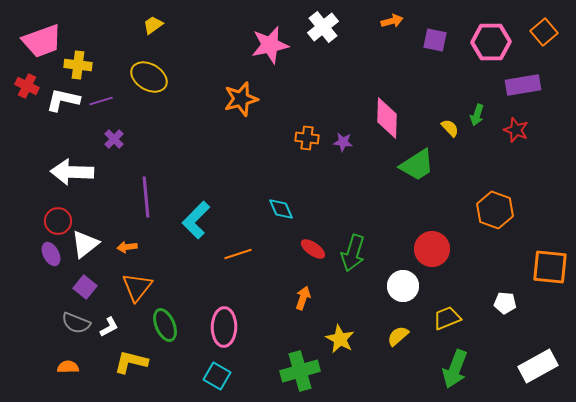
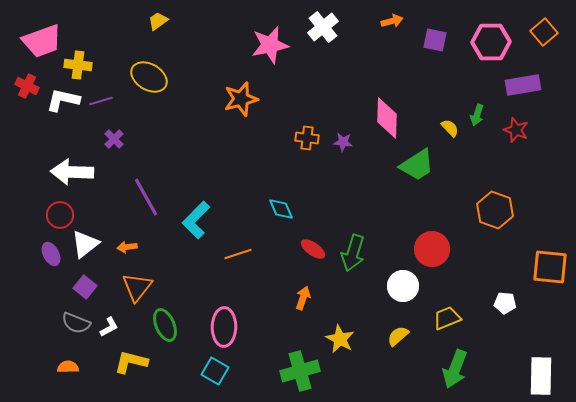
yellow trapezoid at (153, 25): moved 5 px right, 4 px up
purple line at (146, 197): rotated 24 degrees counterclockwise
red circle at (58, 221): moved 2 px right, 6 px up
white rectangle at (538, 366): moved 3 px right, 10 px down; rotated 60 degrees counterclockwise
cyan square at (217, 376): moved 2 px left, 5 px up
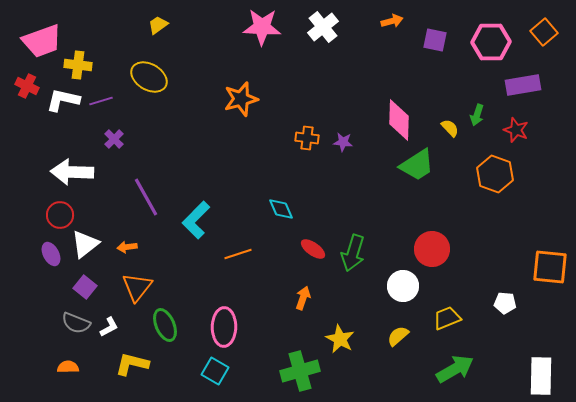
yellow trapezoid at (158, 21): moved 4 px down
pink star at (270, 45): moved 8 px left, 18 px up; rotated 15 degrees clockwise
pink diamond at (387, 118): moved 12 px right, 2 px down
orange hexagon at (495, 210): moved 36 px up
yellow L-shape at (131, 362): moved 1 px right, 2 px down
green arrow at (455, 369): rotated 141 degrees counterclockwise
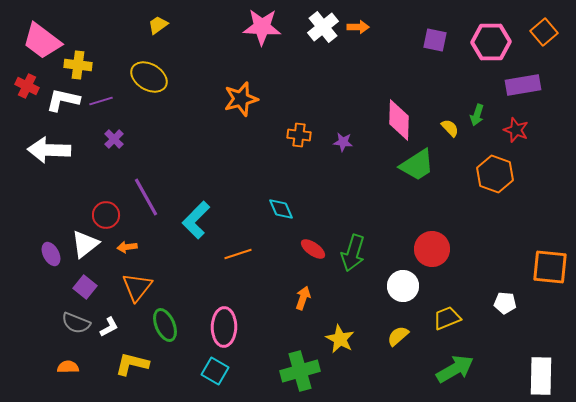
orange arrow at (392, 21): moved 34 px left, 6 px down; rotated 15 degrees clockwise
pink trapezoid at (42, 41): rotated 57 degrees clockwise
orange cross at (307, 138): moved 8 px left, 3 px up
white arrow at (72, 172): moved 23 px left, 22 px up
red circle at (60, 215): moved 46 px right
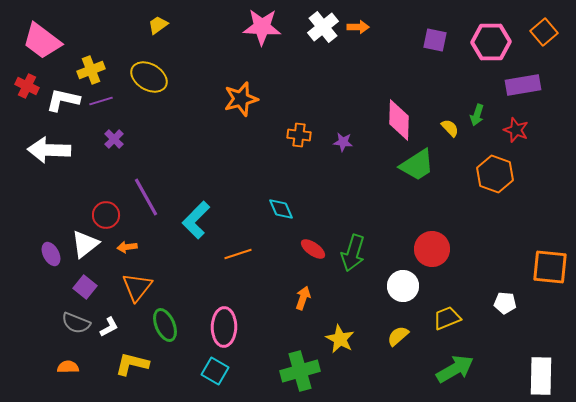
yellow cross at (78, 65): moved 13 px right, 5 px down; rotated 28 degrees counterclockwise
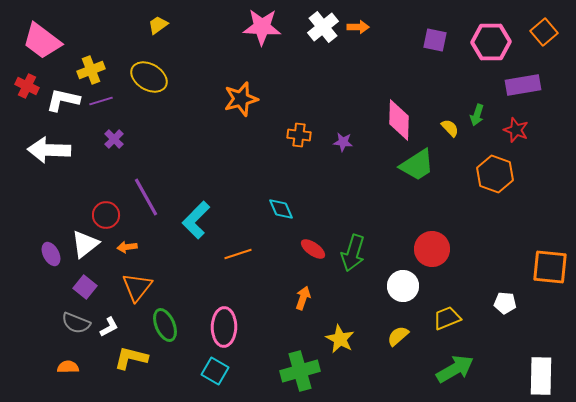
yellow L-shape at (132, 364): moved 1 px left, 6 px up
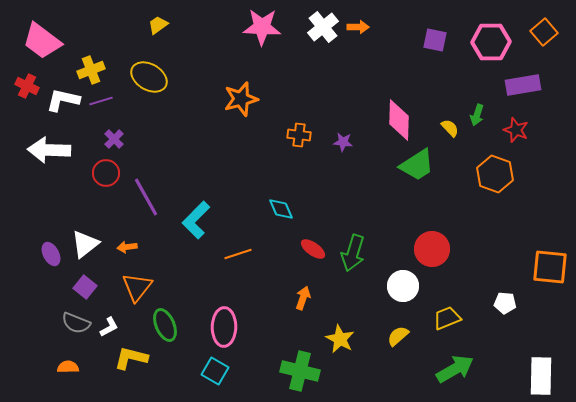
red circle at (106, 215): moved 42 px up
green cross at (300, 371): rotated 30 degrees clockwise
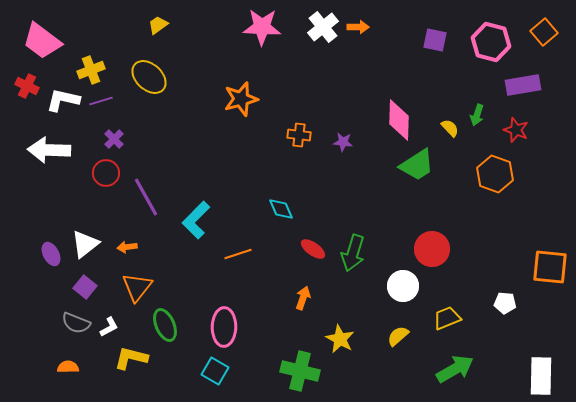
pink hexagon at (491, 42): rotated 15 degrees clockwise
yellow ellipse at (149, 77): rotated 12 degrees clockwise
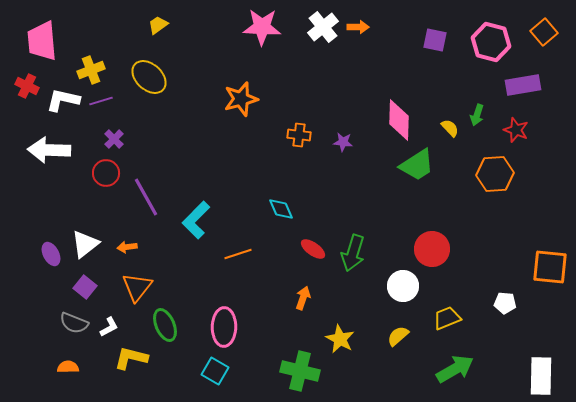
pink trapezoid at (42, 41): rotated 48 degrees clockwise
orange hexagon at (495, 174): rotated 24 degrees counterclockwise
gray semicircle at (76, 323): moved 2 px left
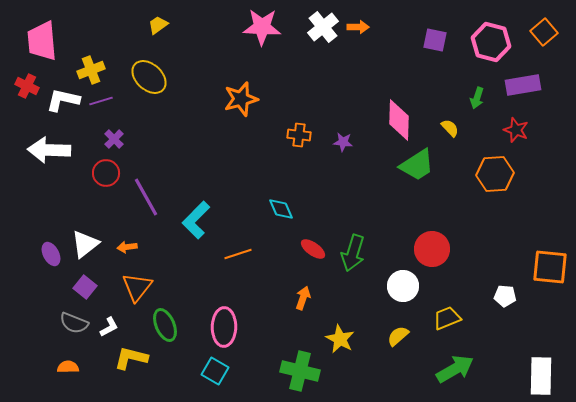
green arrow at (477, 115): moved 17 px up
white pentagon at (505, 303): moved 7 px up
